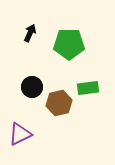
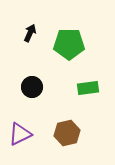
brown hexagon: moved 8 px right, 30 px down
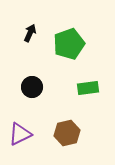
green pentagon: rotated 20 degrees counterclockwise
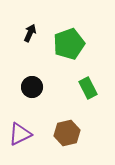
green rectangle: rotated 70 degrees clockwise
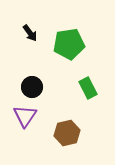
black arrow: rotated 120 degrees clockwise
green pentagon: rotated 12 degrees clockwise
purple triangle: moved 5 px right, 18 px up; rotated 30 degrees counterclockwise
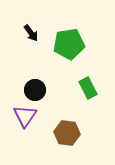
black arrow: moved 1 px right
black circle: moved 3 px right, 3 px down
brown hexagon: rotated 20 degrees clockwise
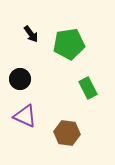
black arrow: moved 1 px down
black circle: moved 15 px left, 11 px up
purple triangle: rotated 40 degrees counterclockwise
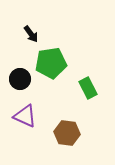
green pentagon: moved 18 px left, 19 px down
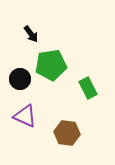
green pentagon: moved 2 px down
